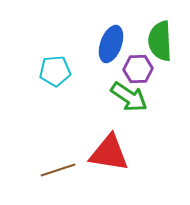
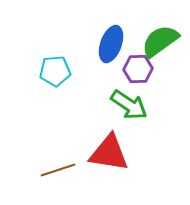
green semicircle: rotated 57 degrees clockwise
green arrow: moved 8 px down
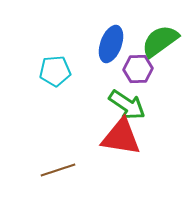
green arrow: moved 2 px left
red triangle: moved 12 px right, 16 px up
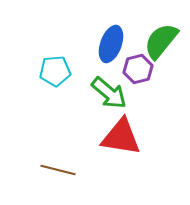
green semicircle: moved 1 px right; rotated 15 degrees counterclockwise
purple hexagon: rotated 12 degrees counterclockwise
green arrow: moved 18 px left, 12 px up; rotated 6 degrees clockwise
brown line: rotated 32 degrees clockwise
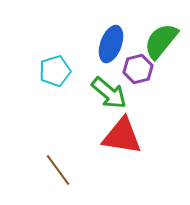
cyan pentagon: rotated 12 degrees counterclockwise
red triangle: moved 1 px right, 1 px up
brown line: rotated 40 degrees clockwise
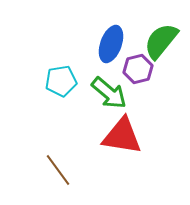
cyan pentagon: moved 6 px right, 10 px down; rotated 8 degrees clockwise
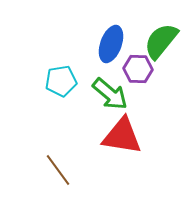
purple hexagon: rotated 16 degrees clockwise
green arrow: moved 1 px right, 1 px down
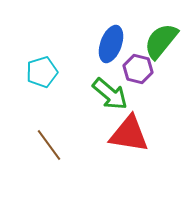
purple hexagon: rotated 12 degrees clockwise
cyan pentagon: moved 19 px left, 9 px up; rotated 8 degrees counterclockwise
red triangle: moved 7 px right, 2 px up
brown line: moved 9 px left, 25 px up
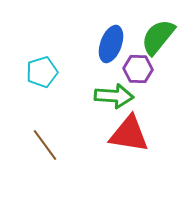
green semicircle: moved 3 px left, 4 px up
purple hexagon: rotated 12 degrees counterclockwise
green arrow: moved 4 px right, 2 px down; rotated 36 degrees counterclockwise
brown line: moved 4 px left
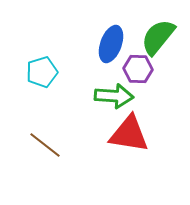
brown line: rotated 16 degrees counterclockwise
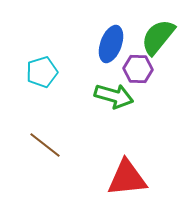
green arrow: rotated 12 degrees clockwise
red triangle: moved 2 px left, 44 px down; rotated 15 degrees counterclockwise
